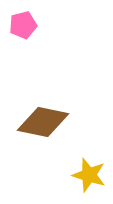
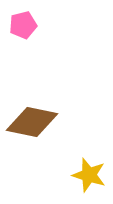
brown diamond: moved 11 px left
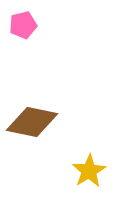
yellow star: moved 4 px up; rotated 24 degrees clockwise
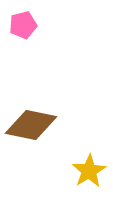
brown diamond: moved 1 px left, 3 px down
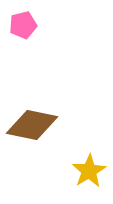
brown diamond: moved 1 px right
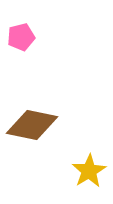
pink pentagon: moved 2 px left, 12 px down
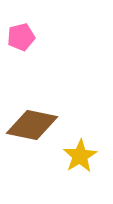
yellow star: moved 9 px left, 15 px up
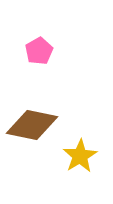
pink pentagon: moved 18 px right, 14 px down; rotated 16 degrees counterclockwise
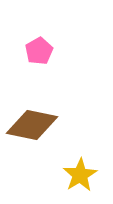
yellow star: moved 19 px down
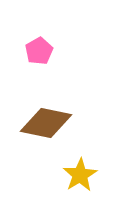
brown diamond: moved 14 px right, 2 px up
